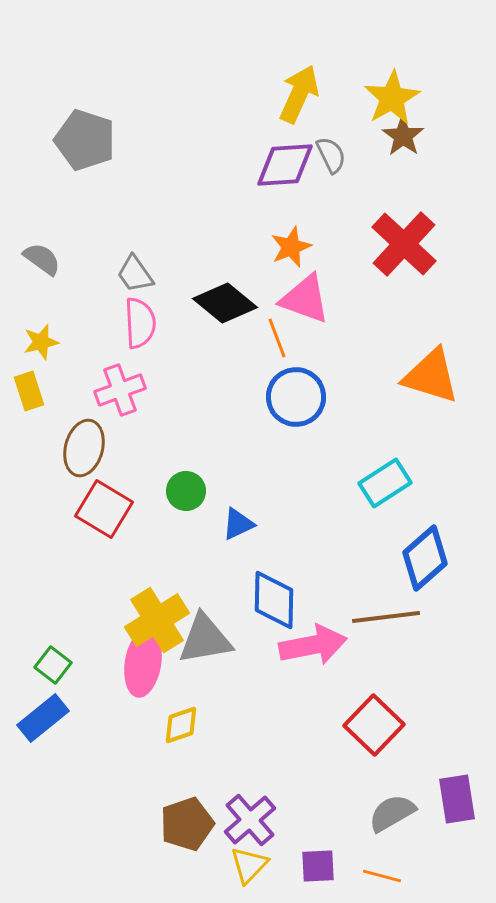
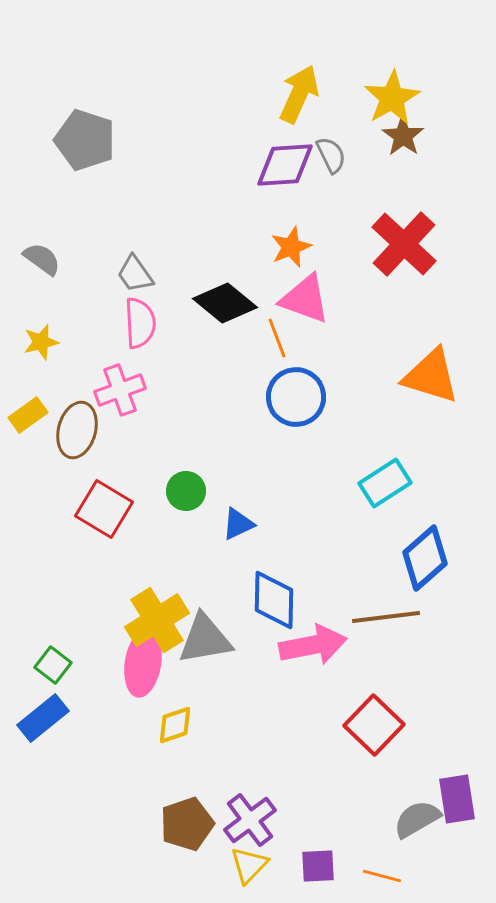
yellow rectangle at (29, 391): moved 1 px left, 24 px down; rotated 72 degrees clockwise
brown ellipse at (84, 448): moved 7 px left, 18 px up
yellow diamond at (181, 725): moved 6 px left
gray semicircle at (392, 813): moved 25 px right, 6 px down
purple cross at (250, 820): rotated 4 degrees clockwise
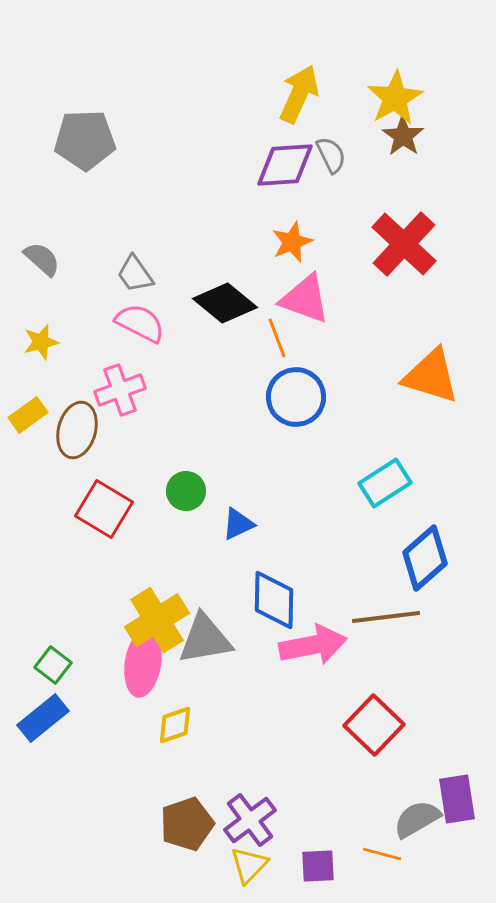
yellow star at (392, 98): moved 3 px right
gray pentagon at (85, 140): rotated 20 degrees counterclockwise
orange star at (291, 247): moved 1 px right, 5 px up
gray semicircle at (42, 259): rotated 6 degrees clockwise
pink semicircle at (140, 323): rotated 60 degrees counterclockwise
orange line at (382, 876): moved 22 px up
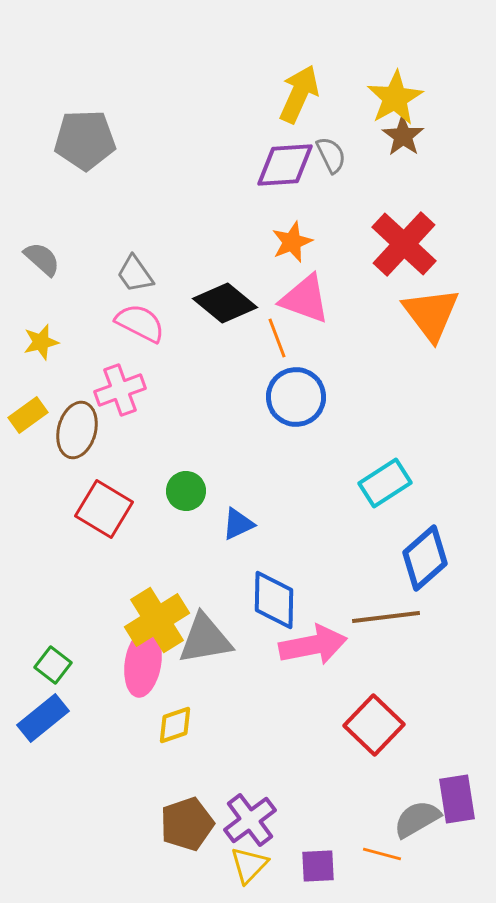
orange triangle at (431, 376): moved 62 px up; rotated 36 degrees clockwise
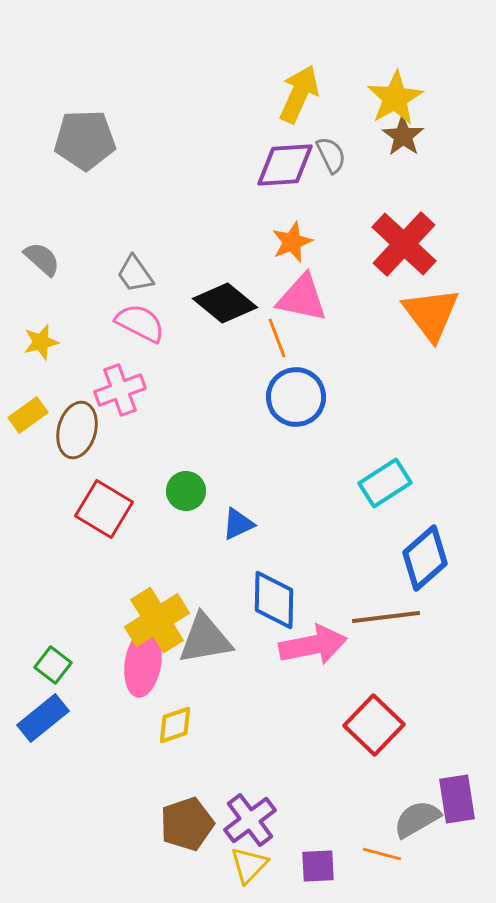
pink triangle at (305, 299): moved 3 px left, 1 px up; rotated 8 degrees counterclockwise
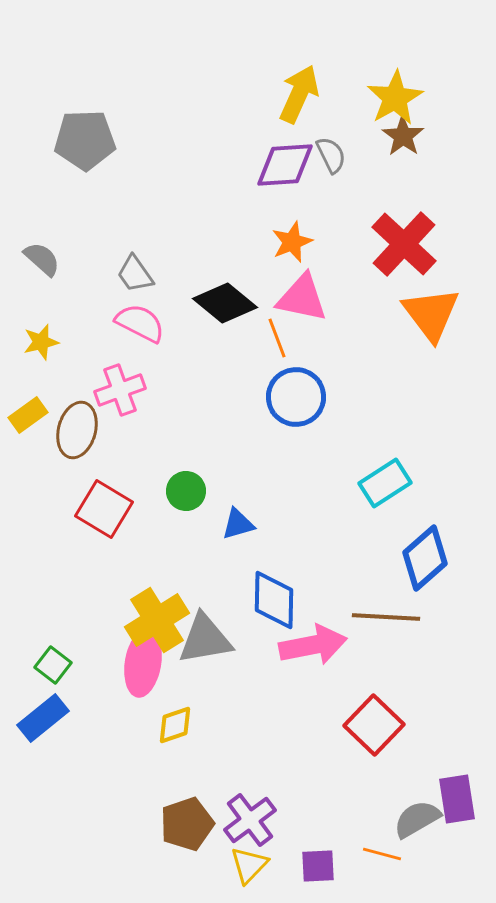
blue triangle at (238, 524): rotated 9 degrees clockwise
brown line at (386, 617): rotated 10 degrees clockwise
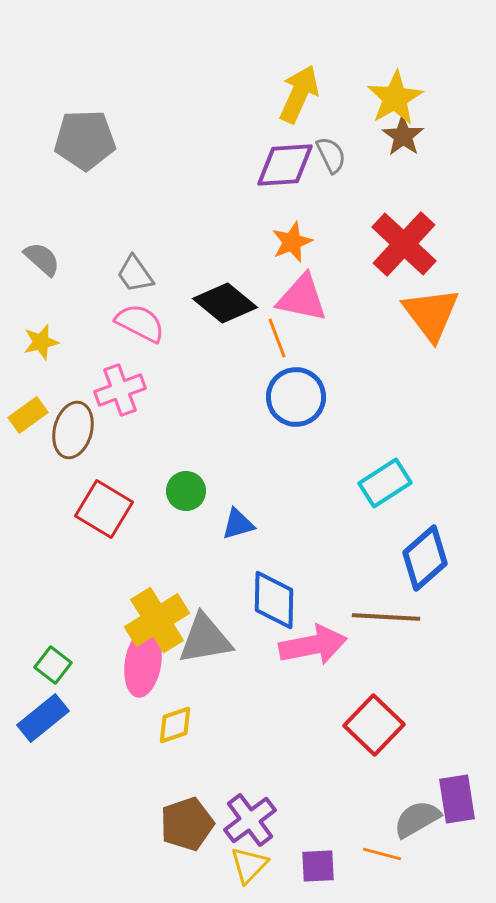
brown ellipse at (77, 430): moved 4 px left
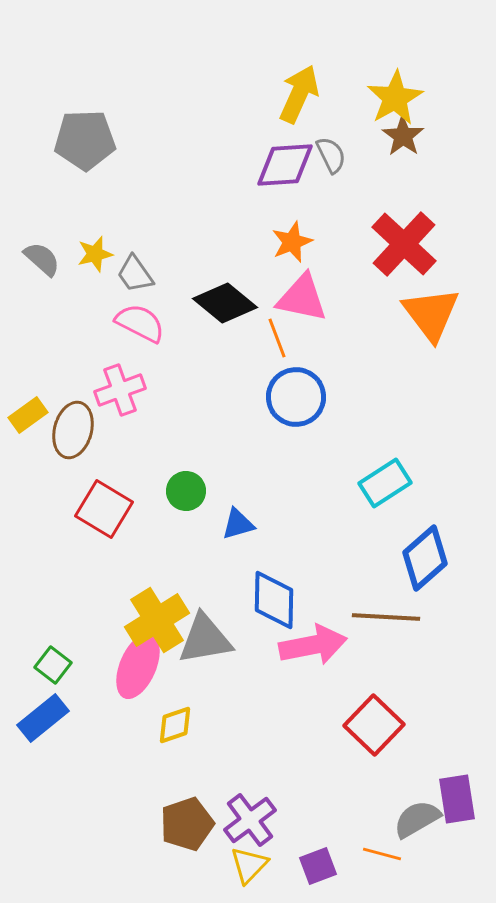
yellow star at (41, 342): moved 54 px right, 88 px up
pink ellipse at (143, 663): moved 5 px left, 3 px down; rotated 14 degrees clockwise
purple square at (318, 866): rotated 18 degrees counterclockwise
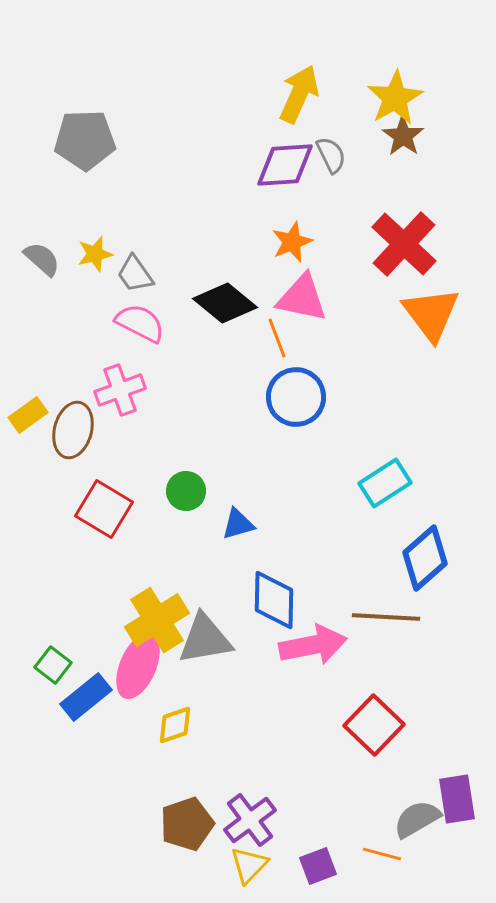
blue rectangle at (43, 718): moved 43 px right, 21 px up
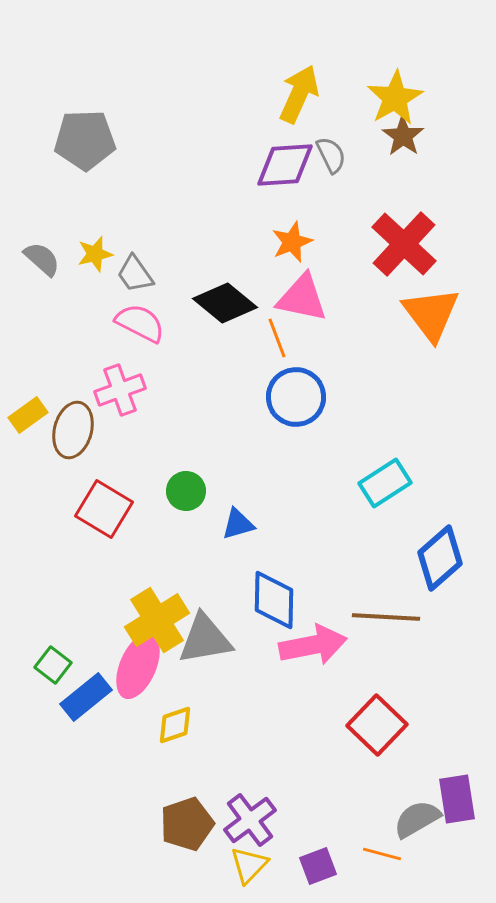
blue diamond at (425, 558): moved 15 px right
red square at (374, 725): moved 3 px right
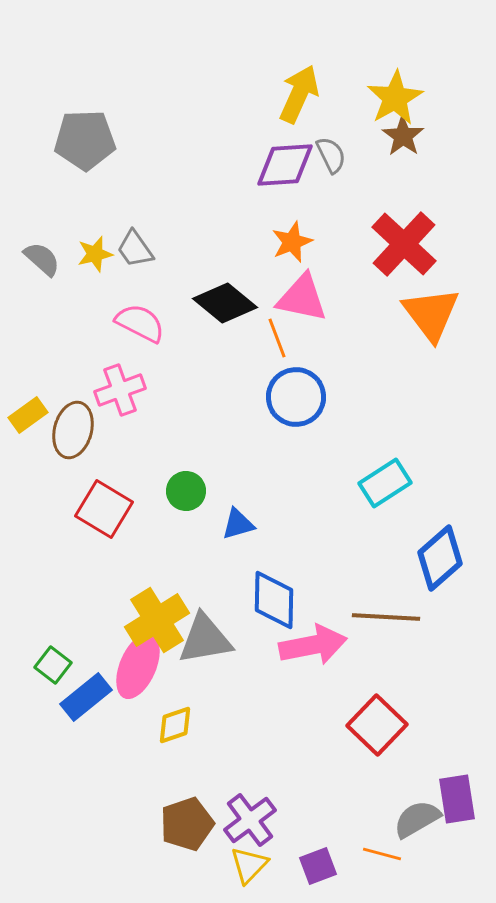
gray trapezoid at (135, 274): moved 25 px up
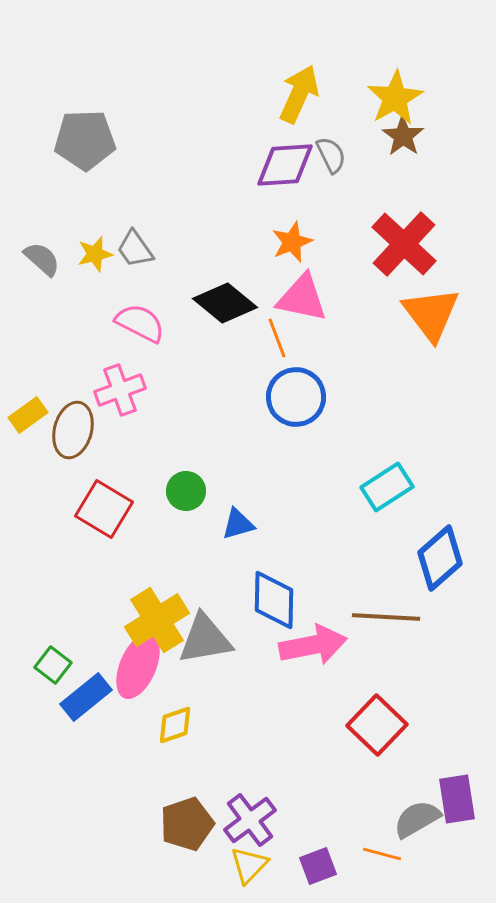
cyan rectangle at (385, 483): moved 2 px right, 4 px down
